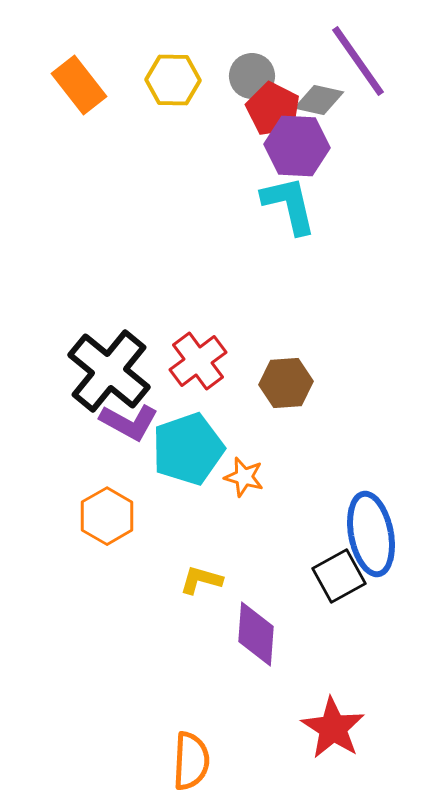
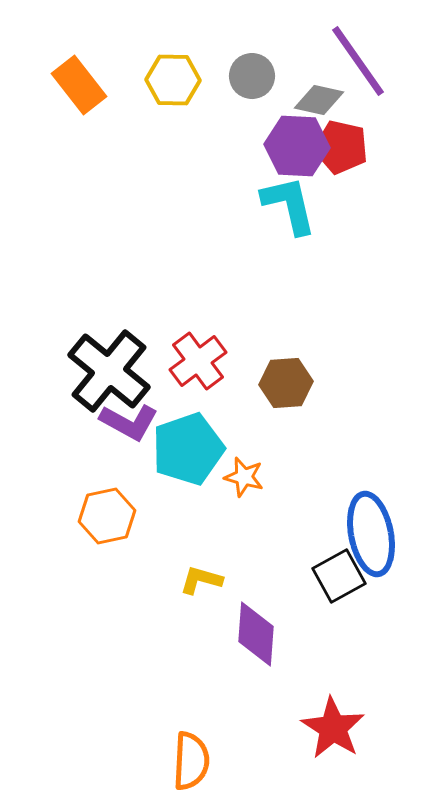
red pentagon: moved 68 px right, 38 px down; rotated 14 degrees counterclockwise
orange hexagon: rotated 18 degrees clockwise
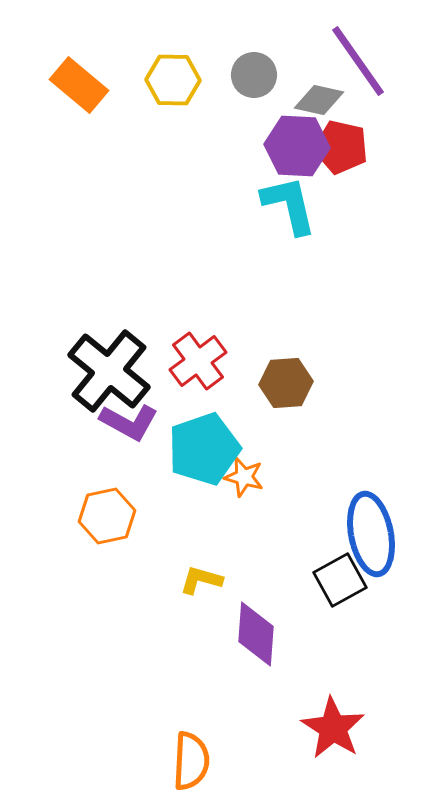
gray circle: moved 2 px right, 1 px up
orange rectangle: rotated 12 degrees counterclockwise
cyan pentagon: moved 16 px right
black square: moved 1 px right, 4 px down
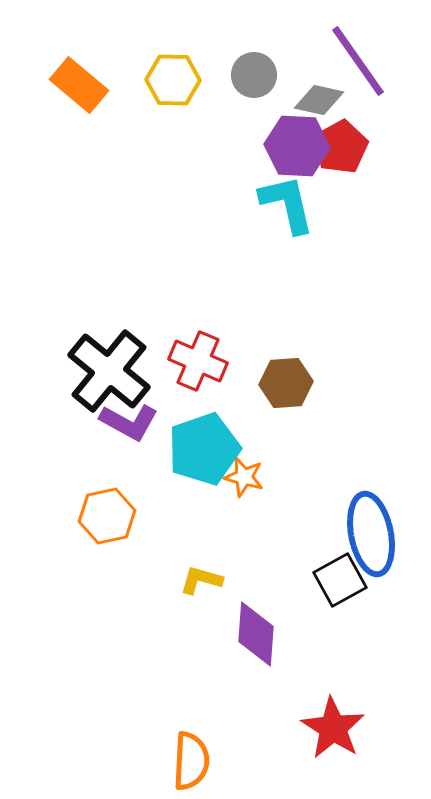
red pentagon: rotated 30 degrees clockwise
cyan L-shape: moved 2 px left, 1 px up
red cross: rotated 30 degrees counterclockwise
